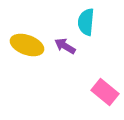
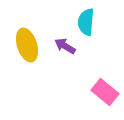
yellow ellipse: rotated 52 degrees clockwise
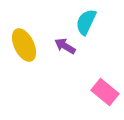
cyan semicircle: rotated 20 degrees clockwise
yellow ellipse: moved 3 px left; rotated 8 degrees counterclockwise
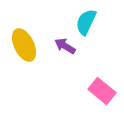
pink rectangle: moved 3 px left, 1 px up
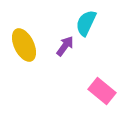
cyan semicircle: moved 1 px down
purple arrow: rotated 95 degrees clockwise
